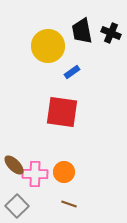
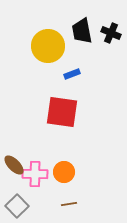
blue rectangle: moved 2 px down; rotated 14 degrees clockwise
brown line: rotated 28 degrees counterclockwise
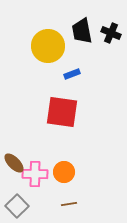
brown ellipse: moved 2 px up
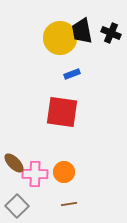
yellow circle: moved 12 px right, 8 px up
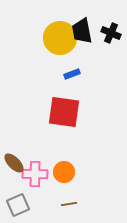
red square: moved 2 px right
gray square: moved 1 px right, 1 px up; rotated 20 degrees clockwise
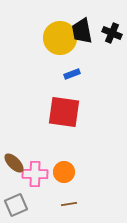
black cross: moved 1 px right
gray square: moved 2 px left
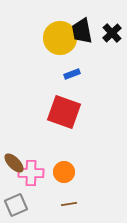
black cross: rotated 24 degrees clockwise
red square: rotated 12 degrees clockwise
pink cross: moved 4 px left, 1 px up
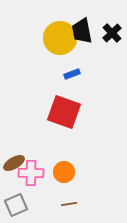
brown ellipse: rotated 75 degrees counterclockwise
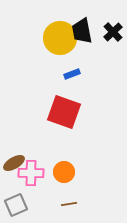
black cross: moved 1 px right, 1 px up
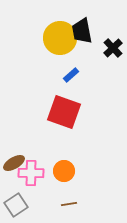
black cross: moved 16 px down
blue rectangle: moved 1 px left, 1 px down; rotated 21 degrees counterclockwise
orange circle: moved 1 px up
gray square: rotated 10 degrees counterclockwise
